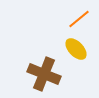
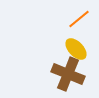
brown cross: moved 24 px right
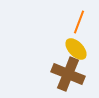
orange line: moved 3 px down; rotated 30 degrees counterclockwise
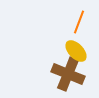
yellow ellipse: moved 2 px down
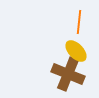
orange line: rotated 15 degrees counterclockwise
